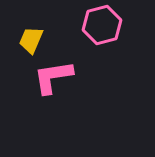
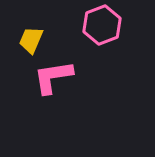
pink hexagon: rotated 6 degrees counterclockwise
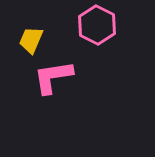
pink hexagon: moved 5 px left; rotated 12 degrees counterclockwise
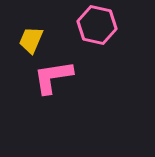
pink hexagon: rotated 15 degrees counterclockwise
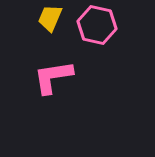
yellow trapezoid: moved 19 px right, 22 px up
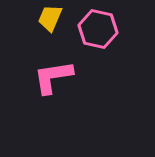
pink hexagon: moved 1 px right, 4 px down
